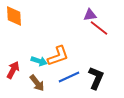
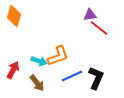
orange diamond: rotated 20 degrees clockwise
blue line: moved 3 px right, 1 px up
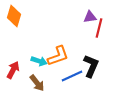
purple triangle: moved 2 px down
red line: rotated 66 degrees clockwise
black L-shape: moved 5 px left, 12 px up
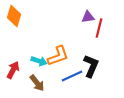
purple triangle: moved 2 px left
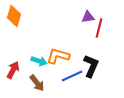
orange L-shape: rotated 145 degrees counterclockwise
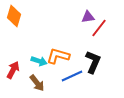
red line: rotated 24 degrees clockwise
black L-shape: moved 2 px right, 4 px up
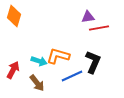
red line: rotated 42 degrees clockwise
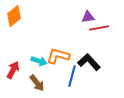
orange diamond: rotated 35 degrees clockwise
black L-shape: moved 4 px left; rotated 65 degrees counterclockwise
blue line: rotated 50 degrees counterclockwise
